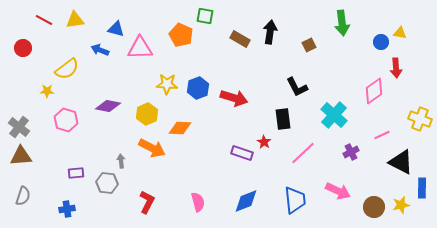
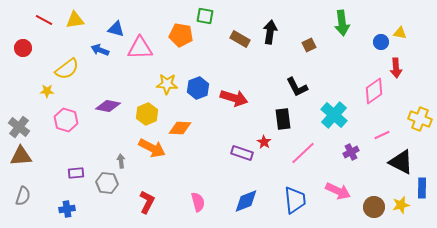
orange pentagon at (181, 35): rotated 15 degrees counterclockwise
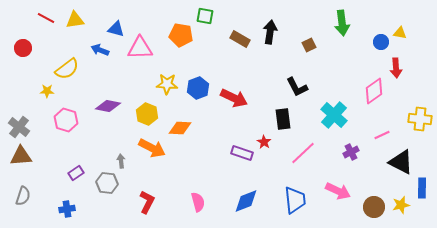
red line at (44, 20): moved 2 px right, 2 px up
red arrow at (234, 98): rotated 8 degrees clockwise
yellow hexagon at (147, 114): rotated 15 degrees counterclockwise
yellow cross at (420, 119): rotated 15 degrees counterclockwise
purple rectangle at (76, 173): rotated 28 degrees counterclockwise
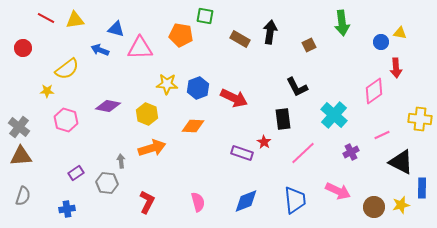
orange diamond at (180, 128): moved 13 px right, 2 px up
orange arrow at (152, 148): rotated 44 degrees counterclockwise
